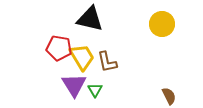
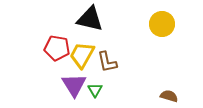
red pentagon: moved 2 px left
yellow trapezoid: moved 2 px up; rotated 120 degrees counterclockwise
brown semicircle: rotated 48 degrees counterclockwise
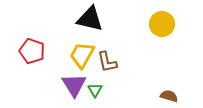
red pentagon: moved 25 px left, 3 px down; rotated 10 degrees clockwise
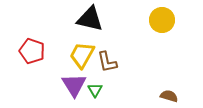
yellow circle: moved 4 px up
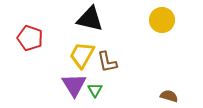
red pentagon: moved 2 px left, 13 px up
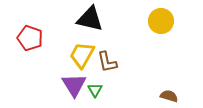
yellow circle: moved 1 px left, 1 px down
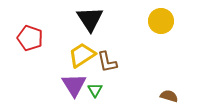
black triangle: rotated 44 degrees clockwise
yellow trapezoid: rotated 28 degrees clockwise
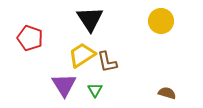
purple triangle: moved 10 px left
brown semicircle: moved 2 px left, 3 px up
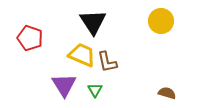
black triangle: moved 3 px right, 3 px down
yellow trapezoid: rotated 56 degrees clockwise
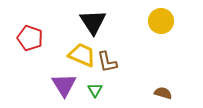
brown semicircle: moved 4 px left
